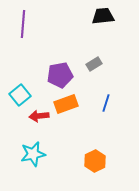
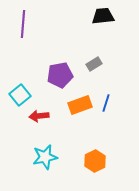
orange rectangle: moved 14 px right, 1 px down
cyan star: moved 12 px right, 3 px down
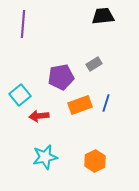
purple pentagon: moved 1 px right, 2 px down
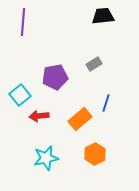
purple line: moved 2 px up
purple pentagon: moved 6 px left
orange rectangle: moved 14 px down; rotated 20 degrees counterclockwise
cyan star: moved 1 px right, 1 px down
orange hexagon: moved 7 px up
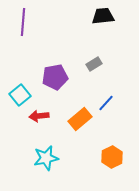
blue line: rotated 24 degrees clockwise
orange hexagon: moved 17 px right, 3 px down
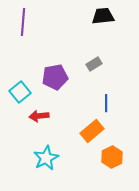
cyan square: moved 3 px up
blue line: rotated 42 degrees counterclockwise
orange rectangle: moved 12 px right, 12 px down
cyan star: rotated 15 degrees counterclockwise
